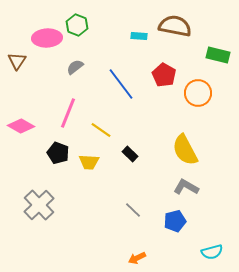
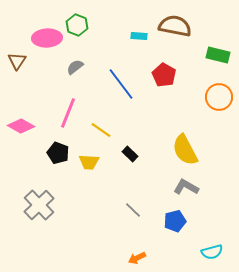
orange circle: moved 21 px right, 4 px down
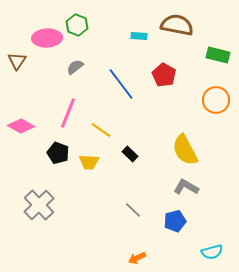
brown semicircle: moved 2 px right, 1 px up
orange circle: moved 3 px left, 3 px down
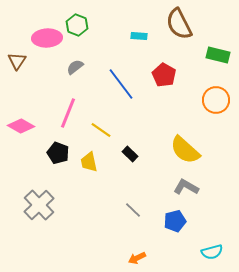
brown semicircle: moved 2 px right, 1 px up; rotated 128 degrees counterclockwise
yellow semicircle: rotated 20 degrees counterclockwise
yellow trapezoid: rotated 75 degrees clockwise
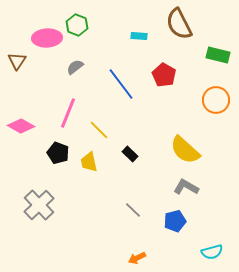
yellow line: moved 2 px left; rotated 10 degrees clockwise
